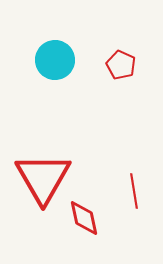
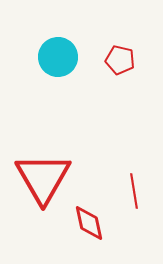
cyan circle: moved 3 px right, 3 px up
red pentagon: moved 1 px left, 5 px up; rotated 12 degrees counterclockwise
red diamond: moved 5 px right, 5 px down
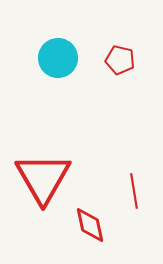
cyan circle: moved 1 px down
red diamond: moved 1 px right, 2 px down
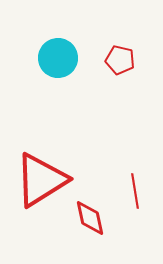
red triangle: moved 2 px left, 2 px down; rotated 28 degrees clockwise
red line: moved 1 px right
red diamond: moved 7 px up
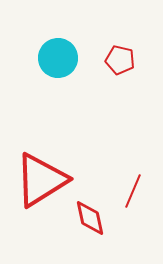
red line: moved 2 px left; rotated 32 degrees clockwise
